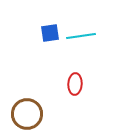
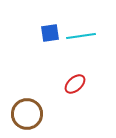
red ellipse: rotated 45 degrees clockwise
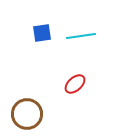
blue square: moved 8 px left
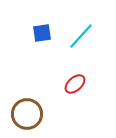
cyan line: rotated 40 degrees counterclockwise
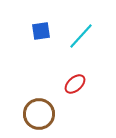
blue square: moved 1 px left, 2 px up
brown circle: moved 12 px right
